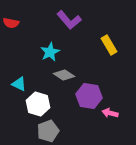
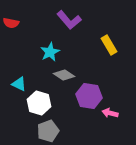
white hexagon: moved 1 px right, 1 px up
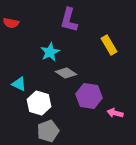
purple L-shape: rotated 55 degrees clockwise
gray diamond: moved 2 px right, 2 px up
pink arrow: moved 5 px right
